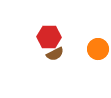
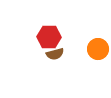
brown semicircle: rotated 12 degrees clockwise
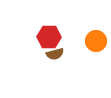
orange circle: moved 2 px left, 8 px up
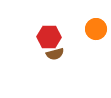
orange circle: moved 12 px up
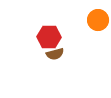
orange circle: moved 2 px right, 9 px up
